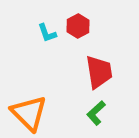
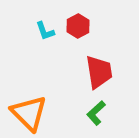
cyan L-shape: moved 2 px left, 2 px up
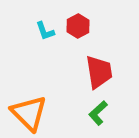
green L-shape: moved 2 px right
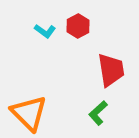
cyan L-shape: rotated 35 degrees counterclockwise
red trapezoid: moved 12 px right, 2 px up
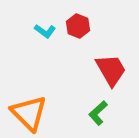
red hexagon: rotated 10 degrees counterclockwise
red trapezoid: rotated 21 degrees counterclockwise
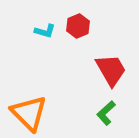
red hexagon: rotated 15 degrees clockwise
cyan L-shape: rotated 20 degrees counterclockwise
green L-shape: moved 8 px right
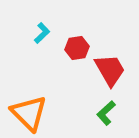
red hexagon: moved 1 px left, 22 px down; rotated 15 degrees clockwise
cyan L-shape: moved 3 px left, 2 px down; rotated 60 degrees counterclockwise
red trapezoid: moved 1 px left
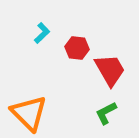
red hexagon: rotated 15 degrees clockwise
green L-shape: rotated 15 degrees clockwise
